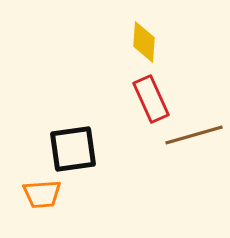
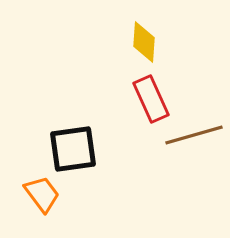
orange trapezoid: rotated 123 degrees counterclockwise
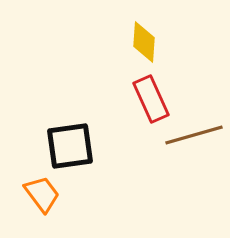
black square: moved 3 px left, 3 px up
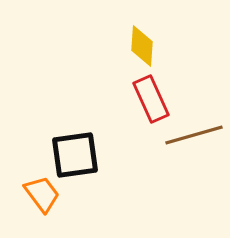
yellow diamond: moved 2 px left, 4 px down
black square: moved 5 px right, 9 px down
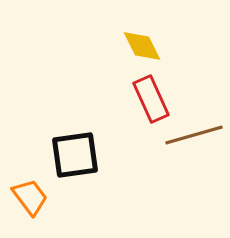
yellow diamond: rotated 30 degrees counterclockwise
orange trapezoid: moved 12 px left, 3 px down
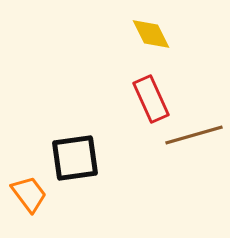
yellow diamond: moved 9 px right, 12 px up
black square: moved 3 px down
orange trapezoid: moved 1 px left, 3 px up
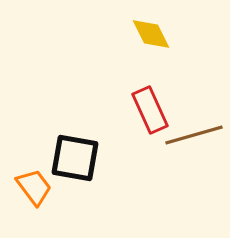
red rectangle: moved 1 px left, 11 px down
black square: rotated 18 degrees clockwise
orange trapezoid: moved 5 px right, 7 px up
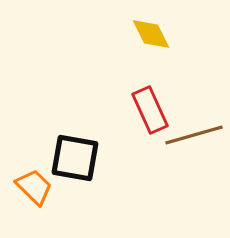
orange trapezoid: rotated 9 degrees counterclockwise
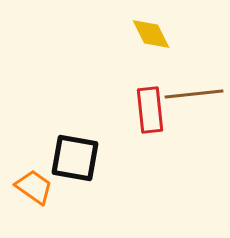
red rectangle: rotated 18 degrees clockwise
brown line: moved 41 px up; rotated 10 degrees clockwise
orange trapezoid: rotated 9 degrees counterclockwise
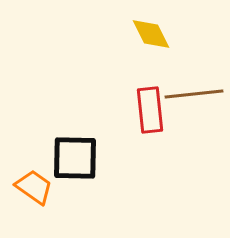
black square: rotated 9 degrees counterclockwise
